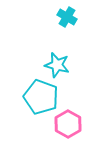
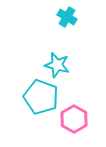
pink hexagon: moved 6 px right, 5 px up
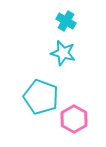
cyan cross: moved 1 px left, 4 px down
cyan star: moved 6 px right, 12 px up
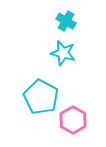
cyan pentagon: rotated 8 degrees clockwise
pink hexagon: moved 1 px left, 1 px down
